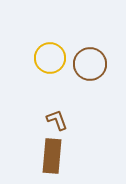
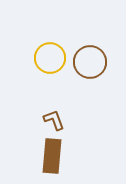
brown circle: moved 2 px up
brown L-shape: moved 3 px left
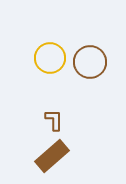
brown L-shape: rotated 20 degrees clockwise
brown rectangle: rotated 44 degrees clockwise
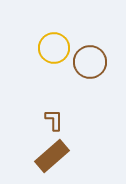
yellow circle: moved 4 px right, 10 px up
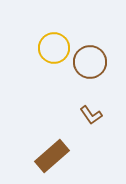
brown L-shape: moved 37 px right, 5 px up; rotated 145 degrees clockwise
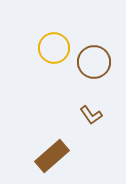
brown circle: moved 4 px right
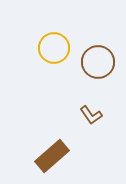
brown circle: moved 4 px right
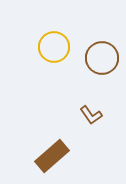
yellow circle: moved 1 px up
brown circle: moved 4 px right, 4 px up
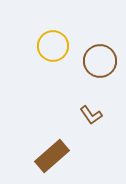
yellow circle: moved 1 px left, 1 px up
brown circle: moved 2 px left, 3 px down
